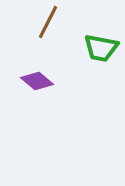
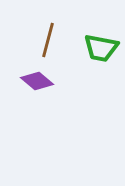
brown line: moved 18 px down; rotated 12 degrees counterclockwise
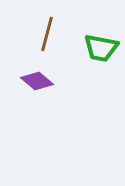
brown line: moved 1 px left, 6 px up
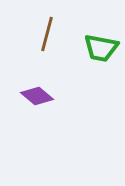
purple diamond: moved 15 px down
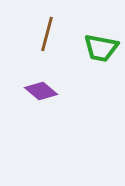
purple diamond: moved 4 px right, 5 px up
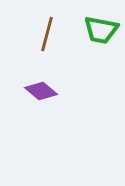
green trapezoid: moved 18 px up
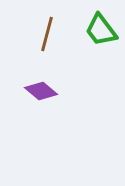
green trapezoid: rotated 42 degrees clockwise
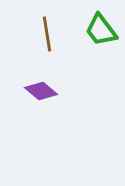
brown line: rotated 24 degrees counterclockwise
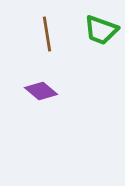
green trapezoid: rotated 33 degrees counterclockwise
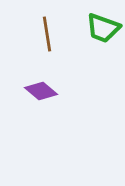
green trapezoid: moved 2 px right, 2 px up
